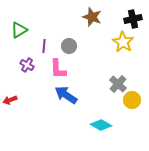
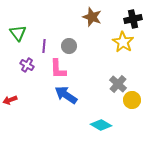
green triangle: moved 1 px left, 3 px down; rotated 36 degrees counterclockwise
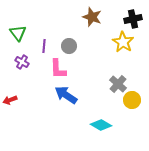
purple cross: moved 5 px left, 3 px up
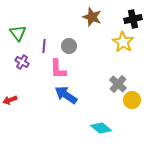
cyan diamond: moved 3 px down; rotated 10 degrees clockwise
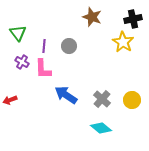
pink L-shape: moved 15 px left
gray cross: moved 16 px left, 15 px down
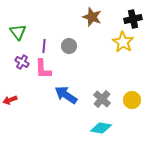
green triangle: moved 1 px up
cyan diamond: rotated 30 degrees counterclockwise
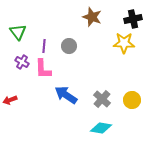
yellow star: moved 1 px right, 1 px down; rotated 30 degrees counterclockwise
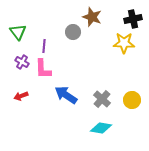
gray circle: moved 4 px right, 14 px up
red arrow: moved 11 px right, 4 px up
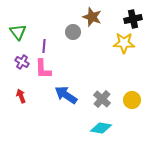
red arrow: rotated 88 degrees clockwise
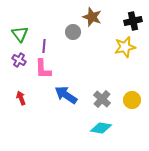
black cross: moved 2 px down
green triangle: moved 2 px right, 2 px down
yellow star: moved 1 px right, 4 px down; rotated 15 degrees counterclockwise
purple cross: moved 3 px left, 2 px up
red arrow: moved 2 px down
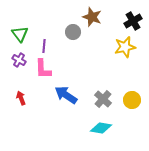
black cross: rotated 18 degrees counterclockwise
gray cross: moved 1 px right
